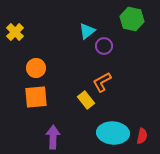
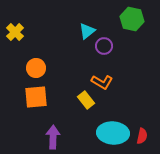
orange L-shape: rotated 120 degrees counterclockwise
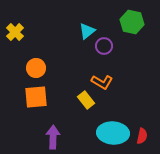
green hexagon: moved 3 px down
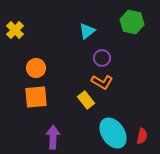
yellow cross: moved 2 px up
purple circle: moved 2 px left, 12 px down
cyan ellipse: rotated 52 degrees clockwise
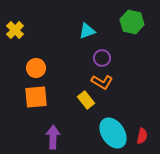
cyan triangle: rotated 18 degrees clockwise
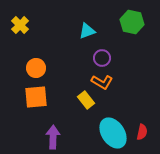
yellow cross: moved 5 px right, 5 px up
red semicircle: moved 4 px up
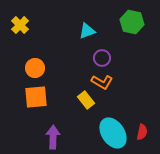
orange circle: moved 1 px left
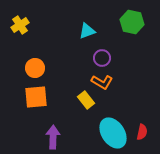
yellow cross: rotated 12 degrees clockwise
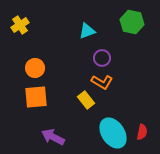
purple arrow: rotated 65 degrees counterclockwise
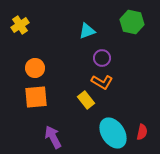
purple arrow: rotated 35 degrees clockwise
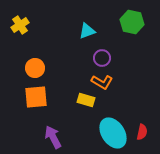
yellow rectangle: rotated 36 degrees counterclockwise
